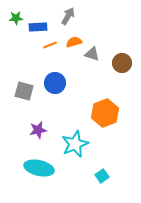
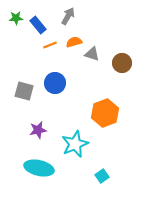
blue rectangle: moved 2 px up; rotated 54 degrees clockwise
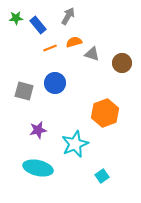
orange line: moved 3 px down
cyan ellipse: moved 1 px left
